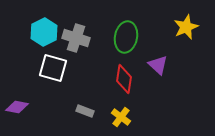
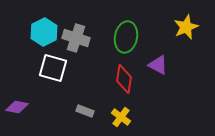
purple triangle: rotated 15 degrees counterclockwise
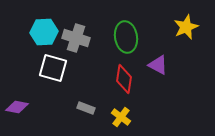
cyan hexagon: rotated 24 degrees clockwise
green ellipse: rotated 20 degrees counterclockwise
gray rectangle: moved 1 px right, 3 px up
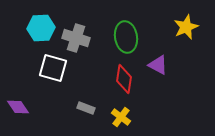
cyan hexagon: moved 3 px left, 4 px up
purple diamond: moved 1 px right; rotated 45 degrees clockwise
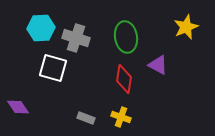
gray rectangle: moved 10 px down
yellow cross: rotated 18 degrees counterclockwise
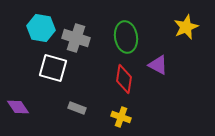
cyan hexagon: rotated 12 degrees clockwise
gray rectangle: moved 9 px left, 10 px up
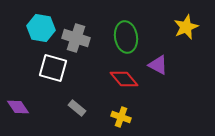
red diamond: rotated 48 degrees counterclockwise
gray rectangle: rotated 18 degrees clockwise
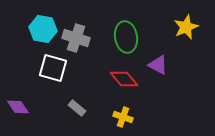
cyan hexagon: moved 2 px right, 1 px down
yellow cross: moved 2 px right
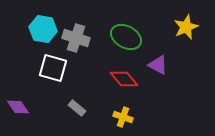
green ellipse: rotated 52 degrees counterclockwise
